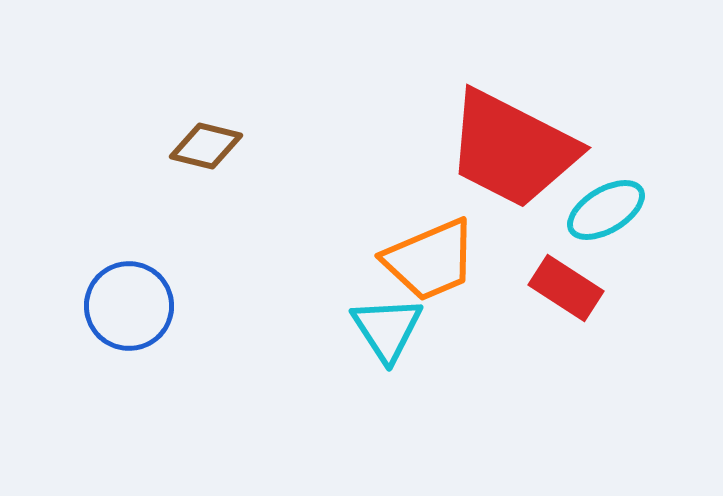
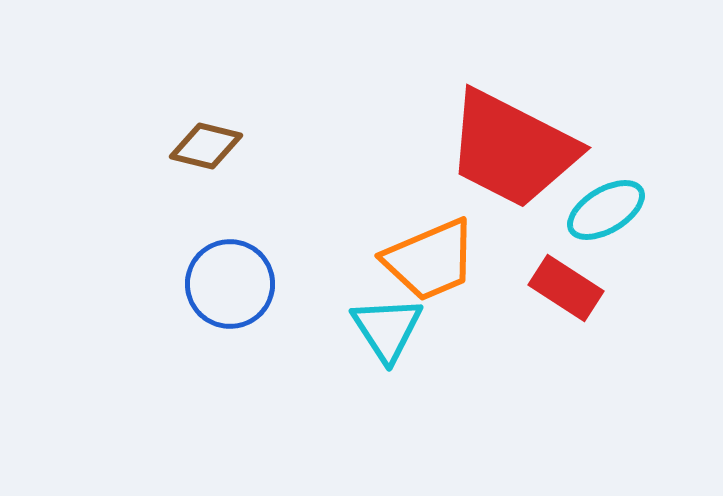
blue circle: moved 101 px right, 22 px up
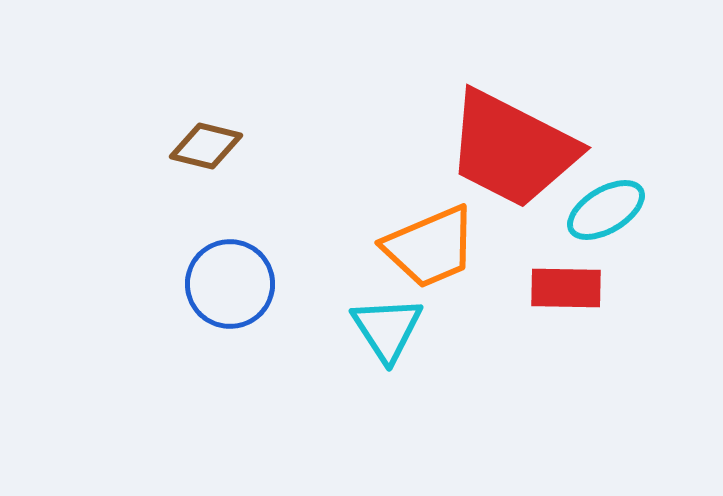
orange trapezoid: moved 13 px up
red rectangle: rotated 32 degrees counterclockwise
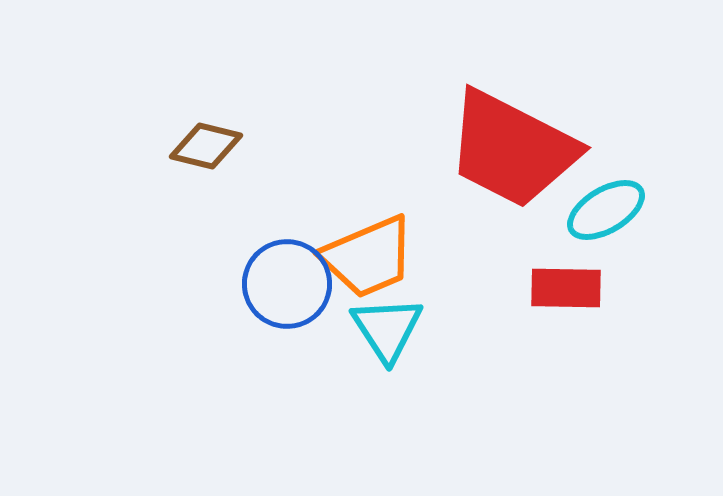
orange trapezoid: moved 62 px left, 10 px down
blue circle: moved 57 px right
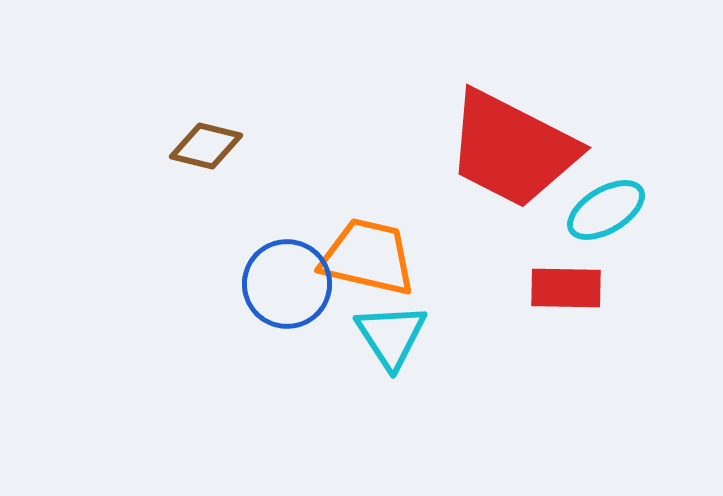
orange trapezoid: rotated 144 degrees counterclockwise
cyan triangle: moved 4 px right, 7 px down
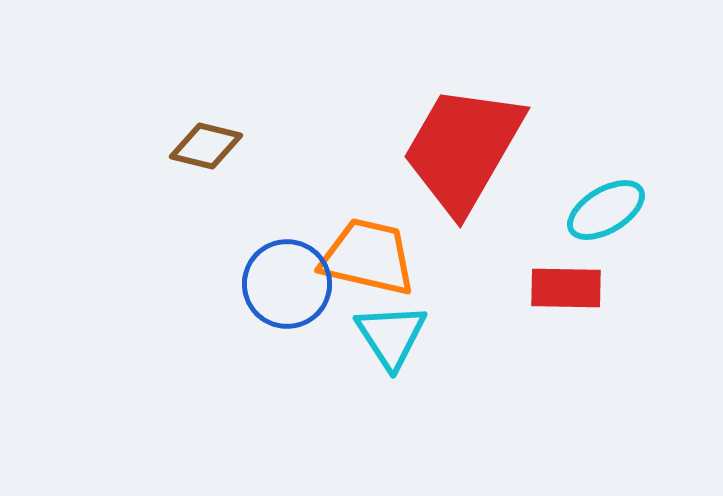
red trapezoid: moved 49 px left; rotated 93 degrees clockwise
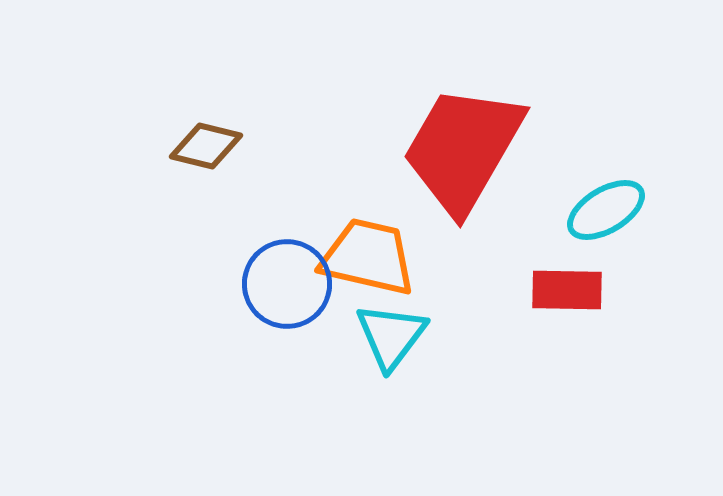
red rectangle: moved 1 px right, 2 px down
cyan triangle: rotated 10 degrees clockwise
